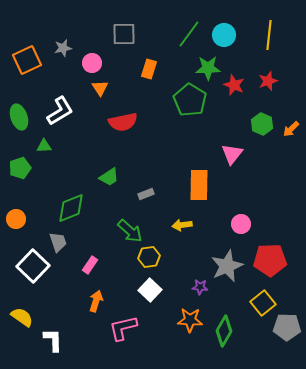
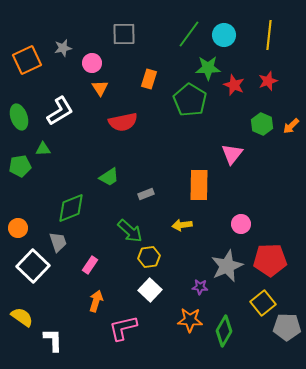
orange rectangle at (149, 69): moved 10 px down
orange arrow at (291, 129): moved 3 px up
green triangle at (44, 146): moved 1 px left, 3 px down
green pentagon at (20, 168): moved 2 px up; rotated 10 degrees clockwise
orange circle at (16, 219): moved 2 px right, 9 px down
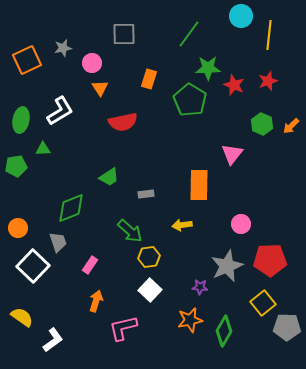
cyan circle at (224, 35): moved 17 px right, 19 px up
green ellipse at (19, 117): moved 2 px right, 3 px down; rotated 30 degrees clockwise
green pentagon at (20, 166): moved 4 px left
gray rectangle at (146, 194): rotated 14 degrees clockwise
orange star at (190, 320): rotated 15 degrees counterclockwise
white L-shape at (53, 340): rotated 55 degrees clockwise
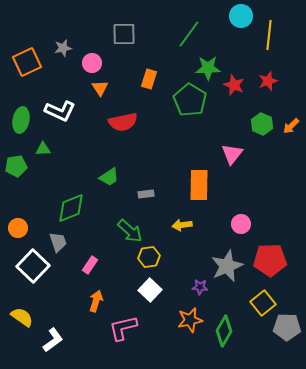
orange square at (27, 60): moved 2 px down
white L-shape at (60, 111): rotated 56 degrees clockwise
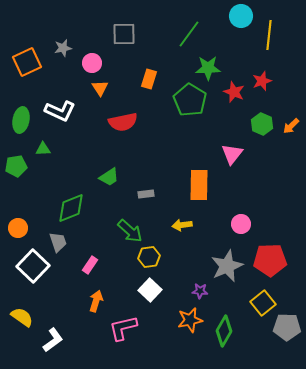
red star at (268, 81): moved 6 px left
red star at (234, 85): moved 7 px down
purple star at (200, 287): moved 4 px down
